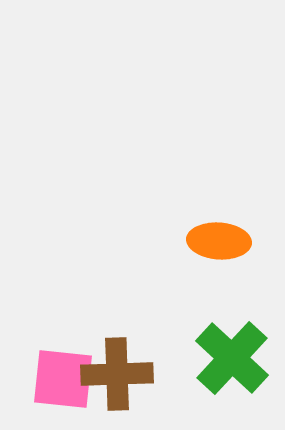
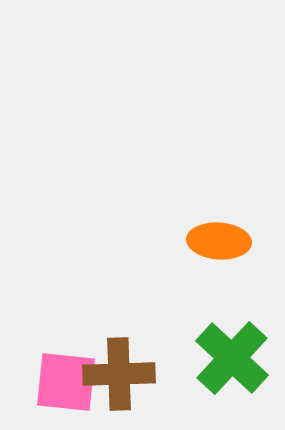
brown cross: moved 2 px right
pink square: moved 3 px right, 3 px down
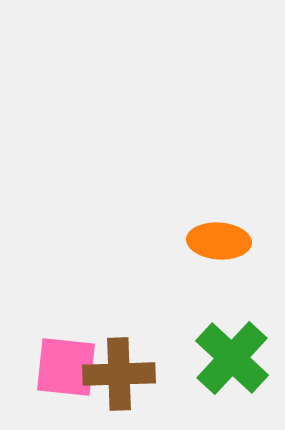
pink square: moved 15 px up
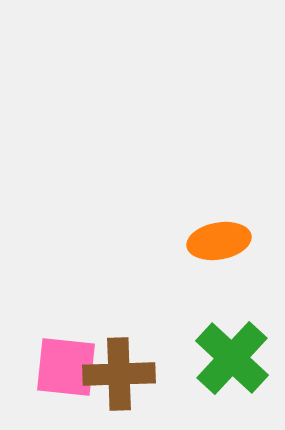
orange ellipse: rotated 14 degrees counterclockwise
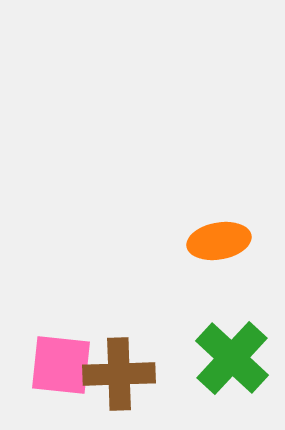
pink square: moved 5 px left, 2 px up
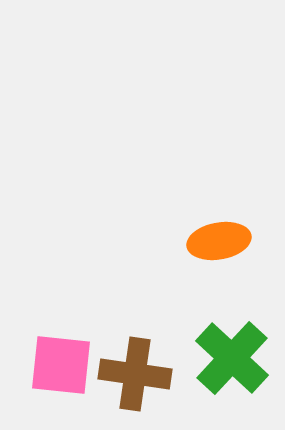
brown cross: moved 16 px right; rotated 10 degrees clockwise
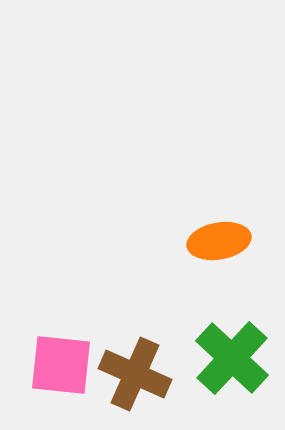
brown cross: rotated 16 degrees clockwise
